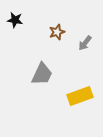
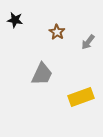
brown star: rotated 21 degrees counterclockwise
gray arrow: moved 3 px right, 1 px up
yellow rectangle: moved 1 px right, 1 px down
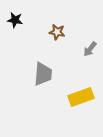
brown star: rotated 21 degrees counterclockwise
gray arrow: moved 2 px right, 7 px down
gray trapezoid: moved 1 px right; rotated 20 degrees counterclockwise
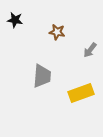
gray arrow: moved 1 px down
gray trapezoid: moved 1 px left, 2 px down
yellow rectangle: moved 4 px up
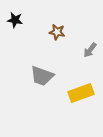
gray trapezoid: rotated 105 degrees clockwise
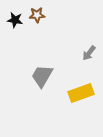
brown star: moved 20 px left, 17 px up; rotated 14 degrees counterclockwise
gray arrow: moved 1 px left, 3 px down
gray trapezoid: rotated 100 degrees clockwise
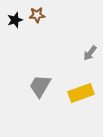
black star: rotated 28 degrees counterclockwise
gray arrow: moved 1 px right
gray trapezoid: moved 2 px left, 10 px down
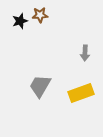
brown star: moved 3 px right
black star: moved 5 px right, 1 px down
gray arrow: moved 5 px left; rotated 35 degrees counterclockwise
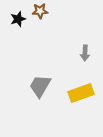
brown star: moved 4 px up
black star: moved 2 px left, 2 px up
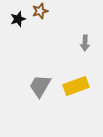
brown star: rotated 14 degrees counterclockwise
gray arrow: moved 10 px up
yellow rectangle: moved 5 px left, 7 px up
